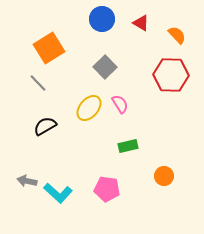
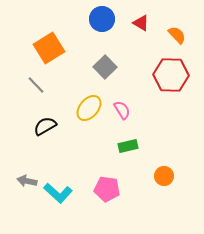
gray line: moved 2 px left, 2 px down
pink semicircle: moved 2 px right, 6 px down
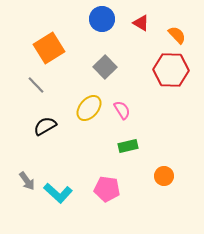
red hexagon: moved 5 px up
gray arrow: rotated 138 degrees counterclockwise
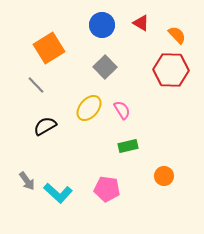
blue circle: moved 6 px down
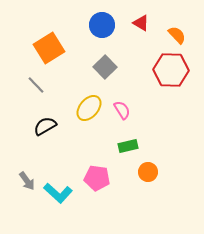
orange circle: moved 16 px left, 4 px up
pink pentagon: moved 10 px left, 11 px up
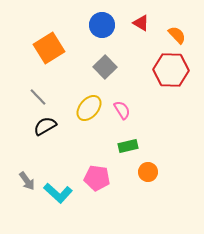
gray line: moved 2 px right, 12 px down
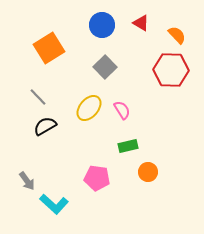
cyan L-shape: moved 4 px left, 11 px down
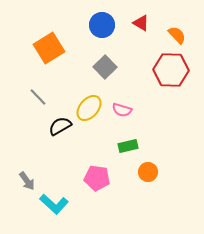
pink semicircle: rotated 138 degrees clockwise
black semicircle: moved 15 px right
